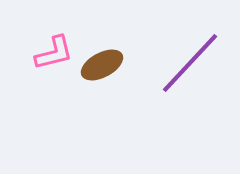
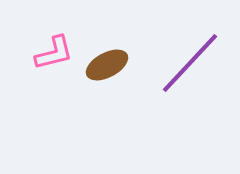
brown ellipse: moved 5 px right
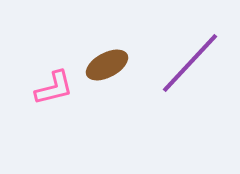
pink L-shape: moved 35 px down
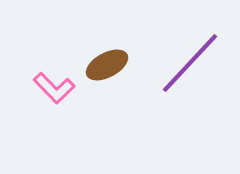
pink L-shape: rotated 60 degrees clockwise
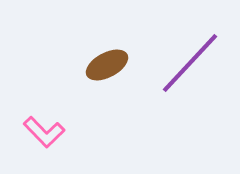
pink L-shape: moved 10 px left, 44 px down
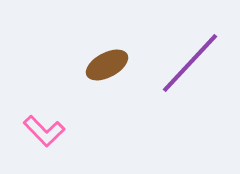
pink L-shape: moved 1 px up
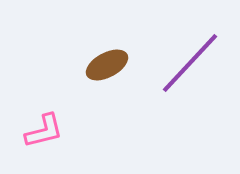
pink L-shape: rotated 60 degrees counterclockwise
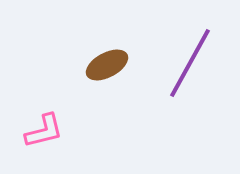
purple line: rotated 14 degrees counterclockwise
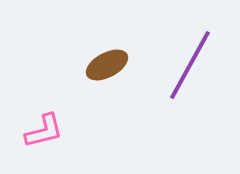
purple line: moved 2 px down
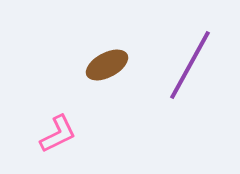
pink L-shape: moved 14 px right, 3 px down; rotated 12 degrees counterclockwise
